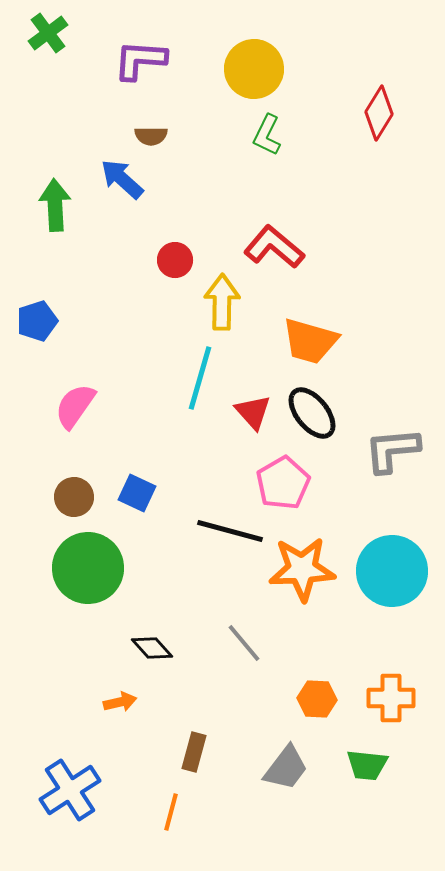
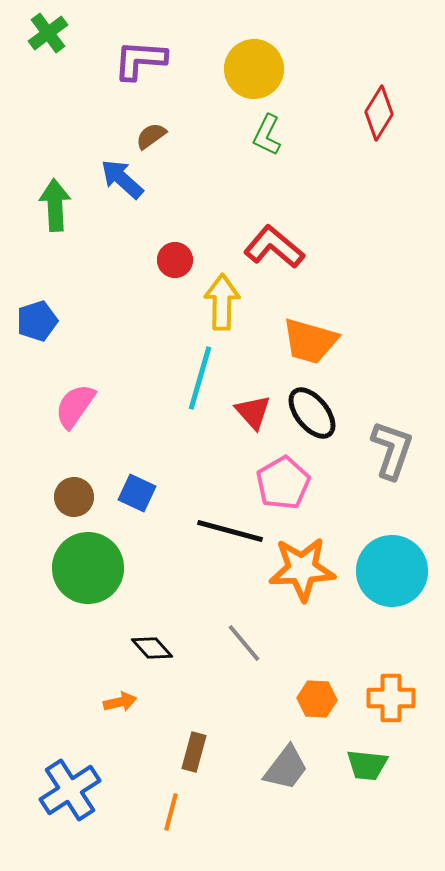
brown semicircle: rotated 144 degrees clockwise
gray L-shape: rotated 114 degrees clockwise
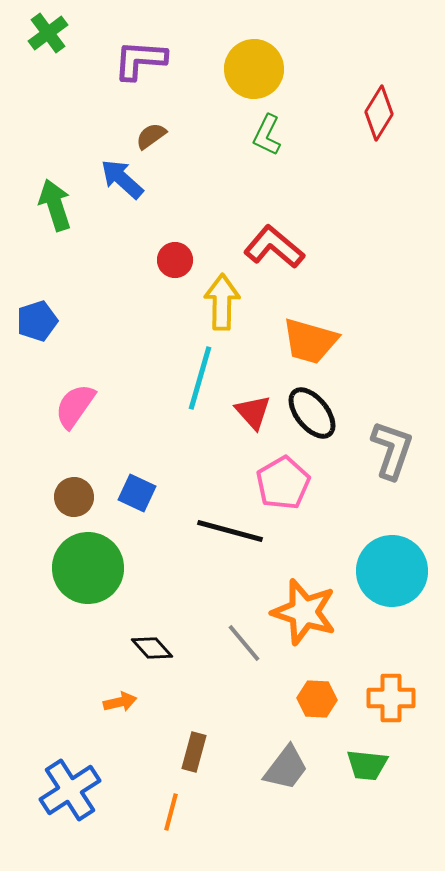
green arrow: rotated 15 degrees counterclockwise
orange star: moved 2 px right, 43 px down; rotated 20 degrees clockwise
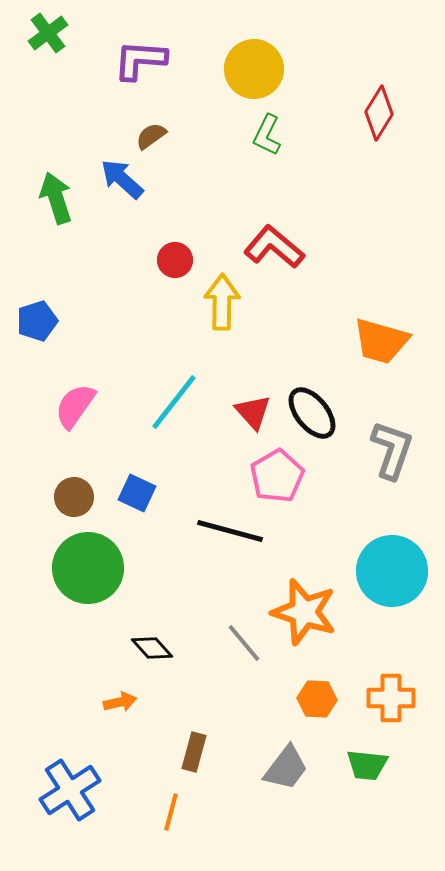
green arrow: moved 1 px right, 7 px up
orange trapezoid: moved 71 px right
cyan line: moved 26 px left, 24 px down; rotated 22 degrees clockwise
pink pentagon: moved 6 px left, 7 px up
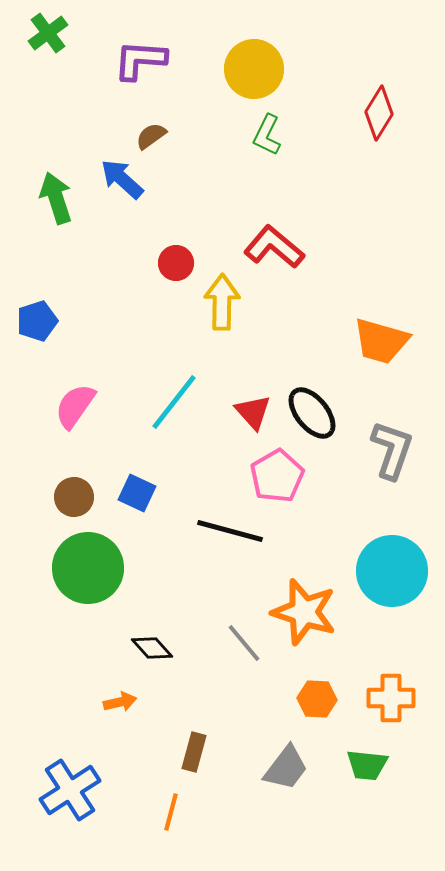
red circle: moved 1 px right, 3 px down
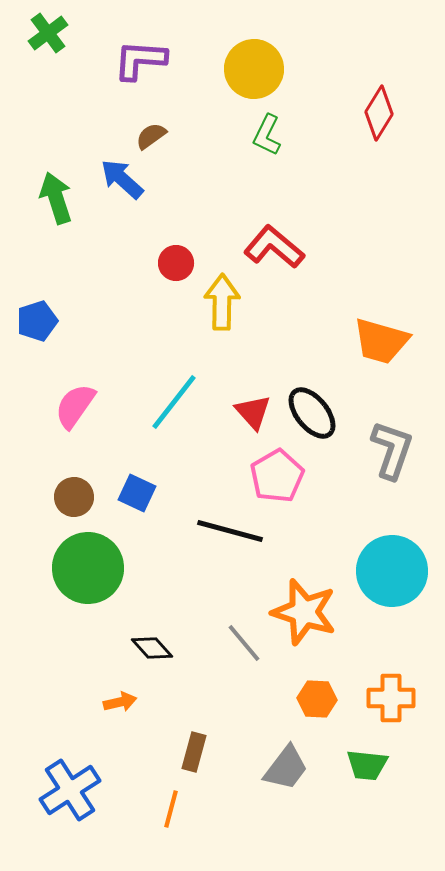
orange line: moved 3 px up
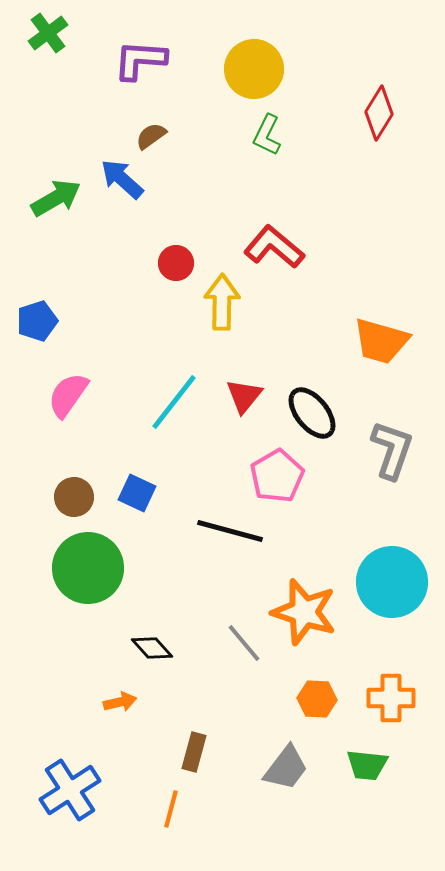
green arrow: rotated 78 degrees clockwise
pink semicircle: moved 7 px left, 11 px up
red triangle: moved 9 px left, 16 px up; rotated 21 degrees clockwise
cyan circle: moved 11 px down
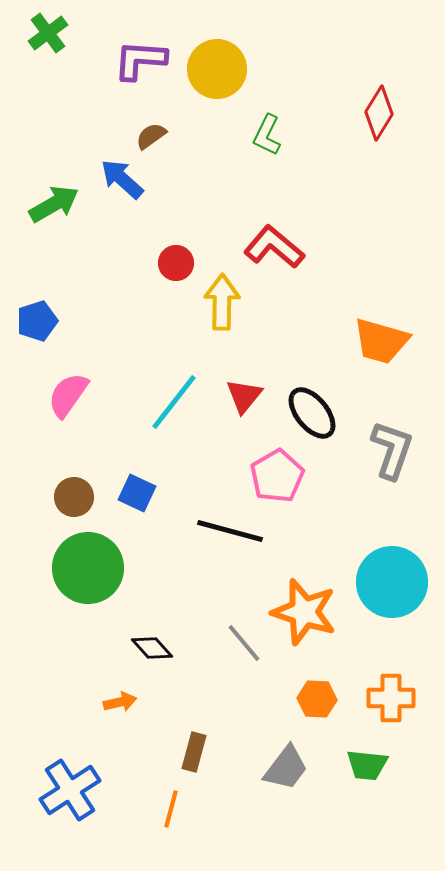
yellow circle: moved 37 px left
green arrow: moved 2 px left, 6 px down
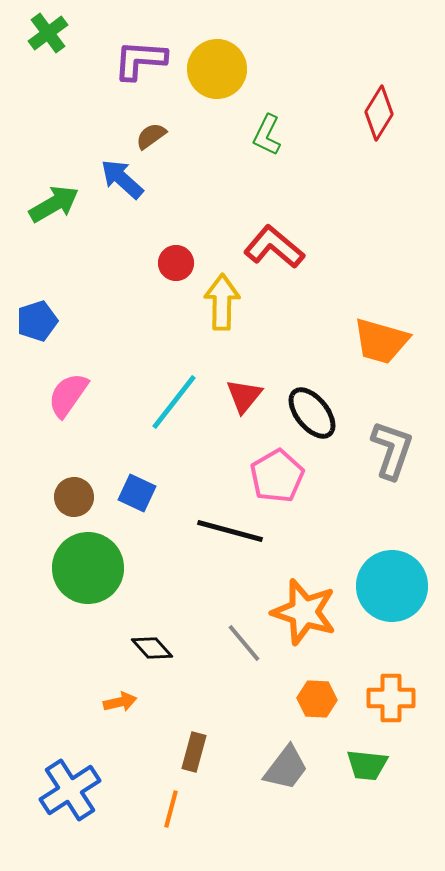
cyan circle: moved 4 px down
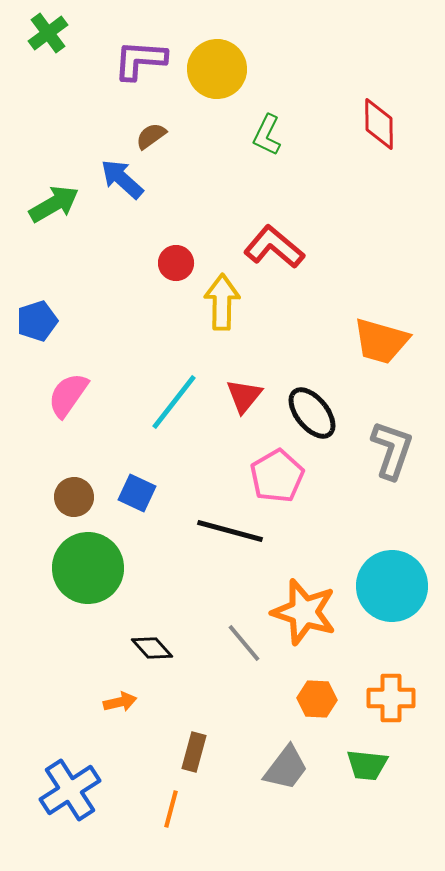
red diamond: moved 11 px down; rotated 32 degrees counterclockwise
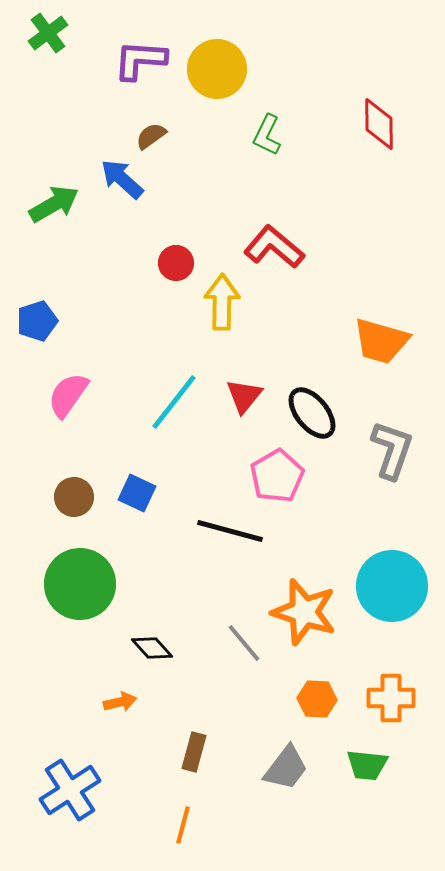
green circle: moved 8 px left, 16 px down
orange line: moved 12 px right, 16 px down
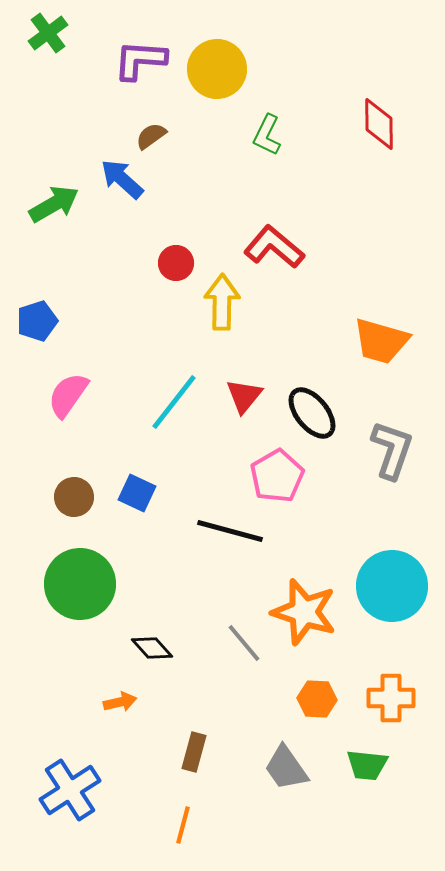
gray trapezoid: rotated 108 degrees clockwise
